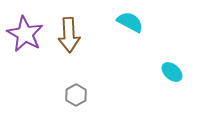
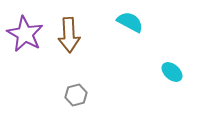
gray hexagon: rotated 15 degrees clockwise
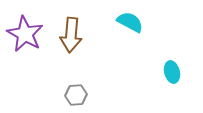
brown arrow: moved 2 px right; rotated 8 degrees clockwise
cyan ellipse: rotated 35 degrees clockwise
gray hexagon: rotated 10 degrees clockwise
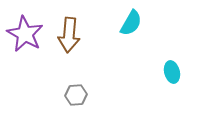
cyan semicircle: moved 1 px right, 1 px down; rotated 92 degrees clockwise
brown arrow: moved 2 px left
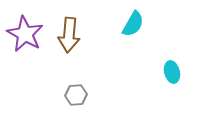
cyan semicircle: moved 2 px right, 1 px down
